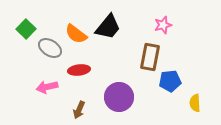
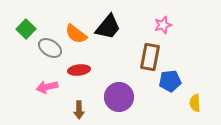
brown arrow: rotated 24 degrees counterclockwise
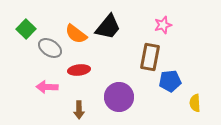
pink arrow: rotated 15 degrees clockwise
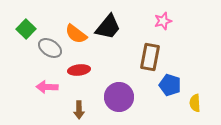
pink star: moved 4 px up
blue pentagon: moved 4 px down; rotated 25 degrees clockwise
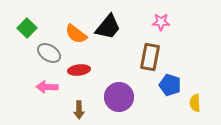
pink star: moved 2 px left, 1 px down; rotated 18 degrees clockwise
green square: moved 1 px right, 1 px up
gray ellipse: moved 1 px left, 5 px down
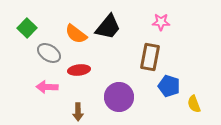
blue pentagon: moved 1 px left, 1 px down
yellow semicircle: moved 1 px left, 1 px down; rotated 18 degrees counterclockwise
brown arrow: moved 1 px left, 2 px down
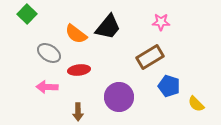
green square: moved 14 px up
brown rectangle: rotated 48 degrees clockwise
yellow semicircle: moved 2 px right; rotated 24 degrees counterclockwise
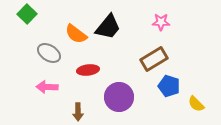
brown rectangle: moved 4 px right, 2 px down
red ellipse: moved 9 px right
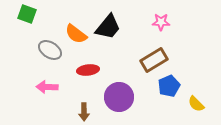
green square: rotated 24 degrees counterclockwise
gray ellipse: moved 1 px right, 3 px up
brown rectangle: moved 1 px down
blue pentagon: rotated 30 degrees clockwise
brown arrow: moved 6 px right
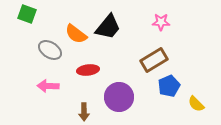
pink arrow: moved 1 px right, 1 px up
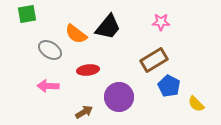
green square: rotated 30 degrees counterclockwise
blue pentagon: rotated 20 degrees counterclockwise
brown arrow: rotated 120 degrees counterclockwise
